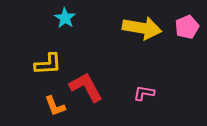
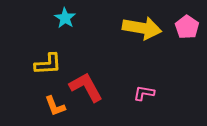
pink pentagon: rotated 15 degrees counterclockwise
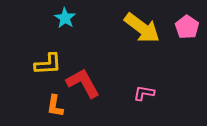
yellow arrow: rotated 27 degrees clockwise
red L-shape: moved 3 px left, 4 px up
orange L-shape: rotated 30 degrees clockwise
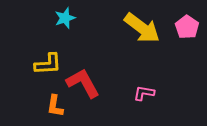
cyan star: rotated 20 degrees clockwise
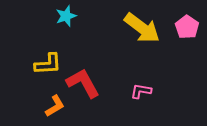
cyan star: moved 1 px right, 2 px up
pink L-shape: moved 3 px left, 2 px up
orange L-shape: rotated 130 degrees counterclockwise
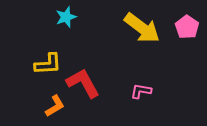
cyan star: moved 1 px down
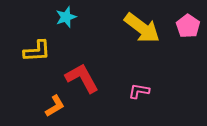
pink pentagon: moved 1 px right, 1 px up
yellow L-shape: moved 11 px left, 13 px up
red L-shape: moved 1 px left, 5 px up
pink L-shape: moved 2 px left
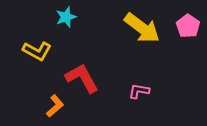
yellow L-shape: rotated 32 degrees clockwise
orange L-shape: rotated 10 degrees counterclockwise
